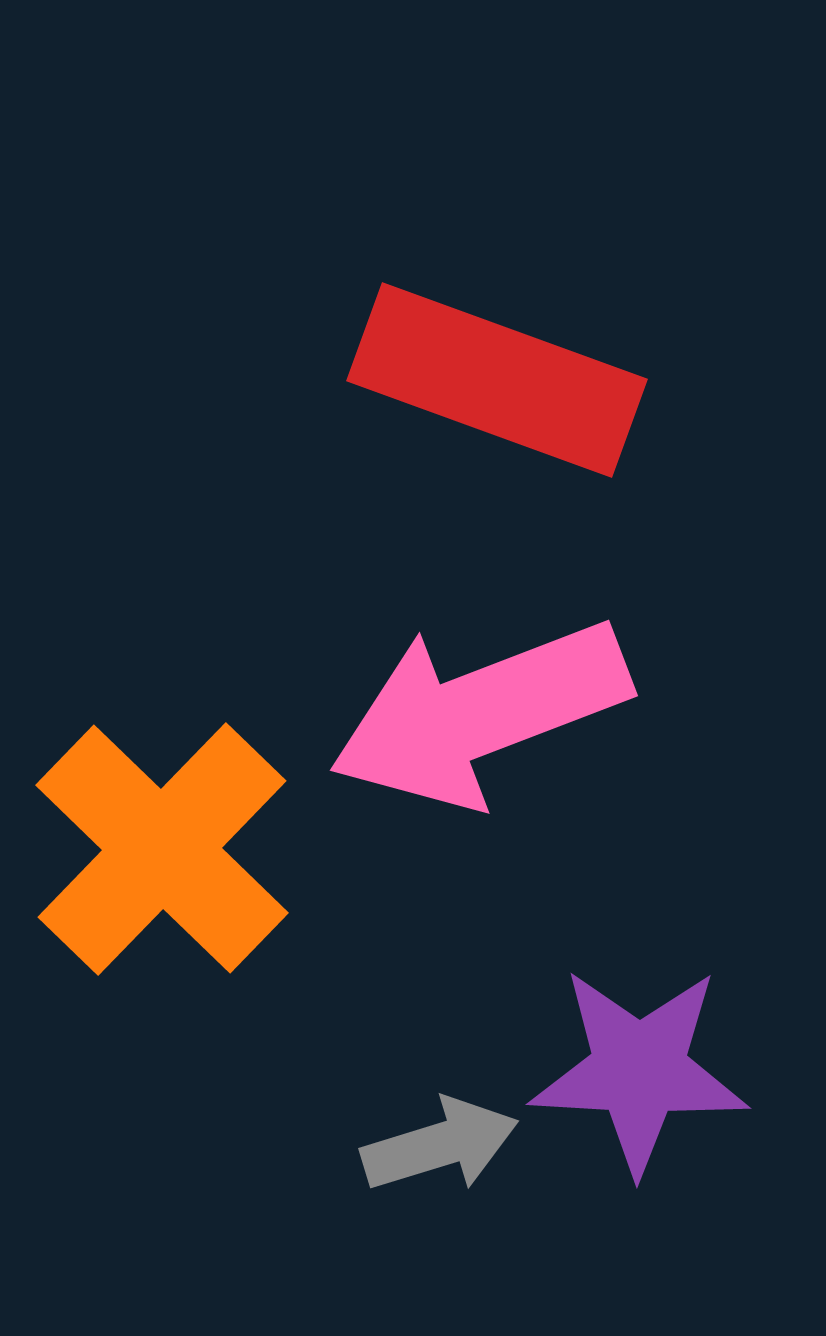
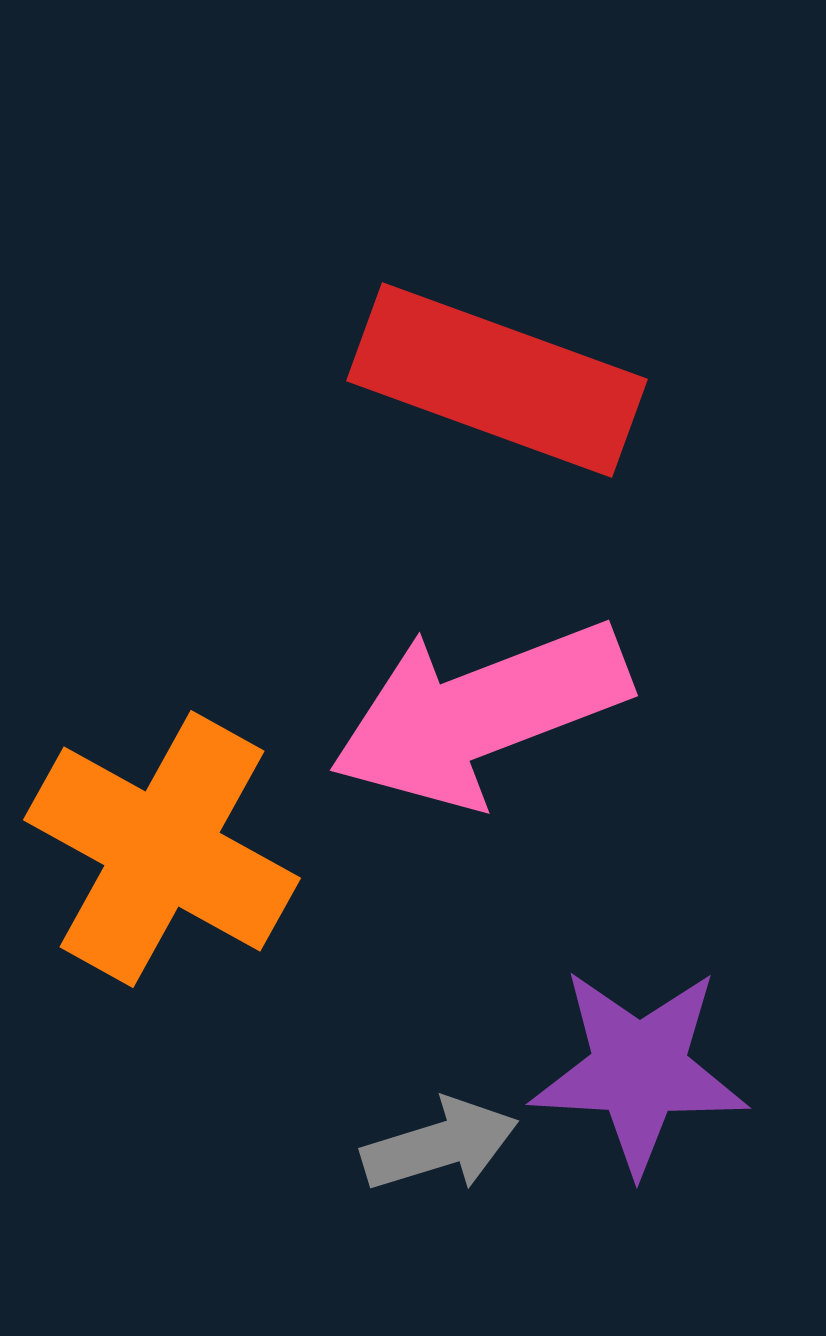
orange cross: rotated 15 degrees counterclockwise
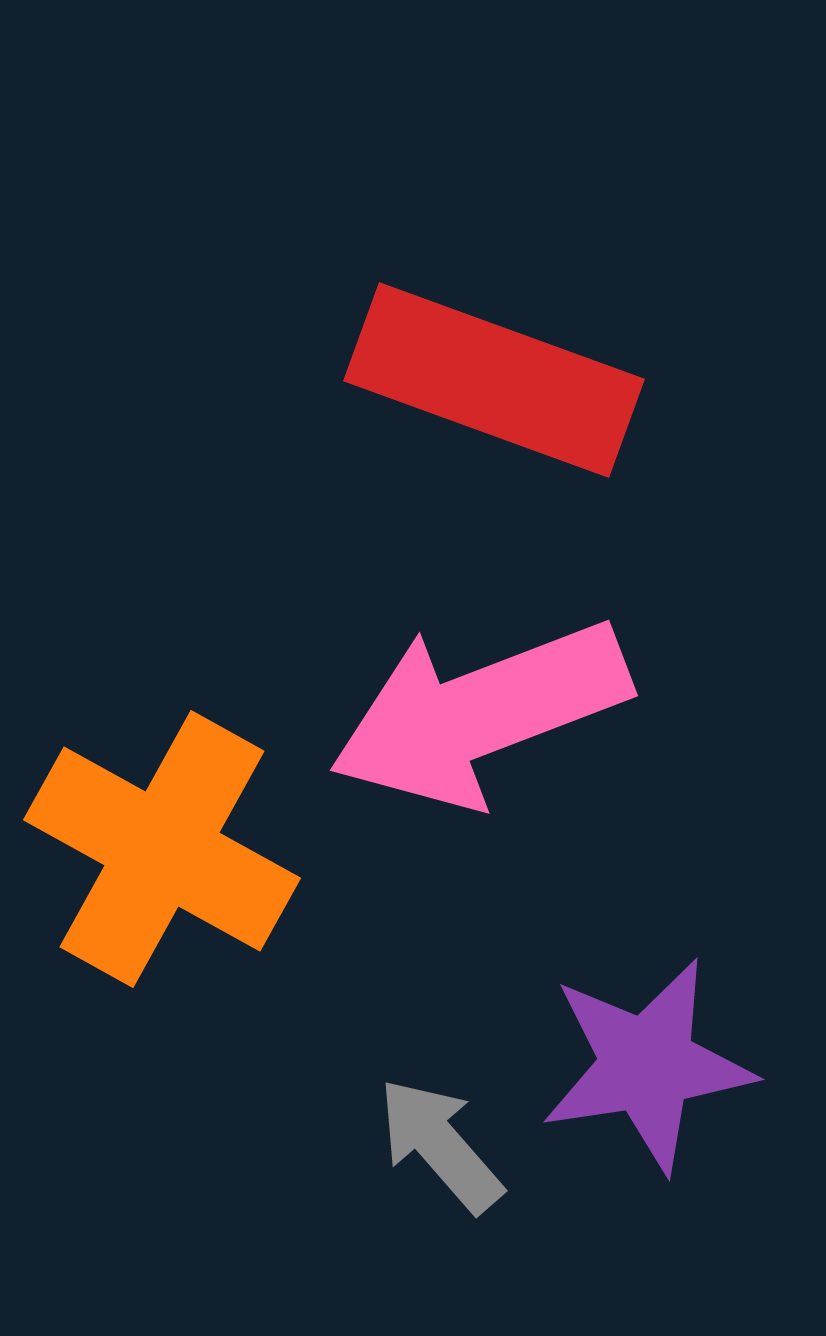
red rectangle: moved 3 px left
purple star: moved 8 px right, 5 px up; rotated 12 degrees counterclockwise
gray arrow: rotated 114 degrees counterclockwise
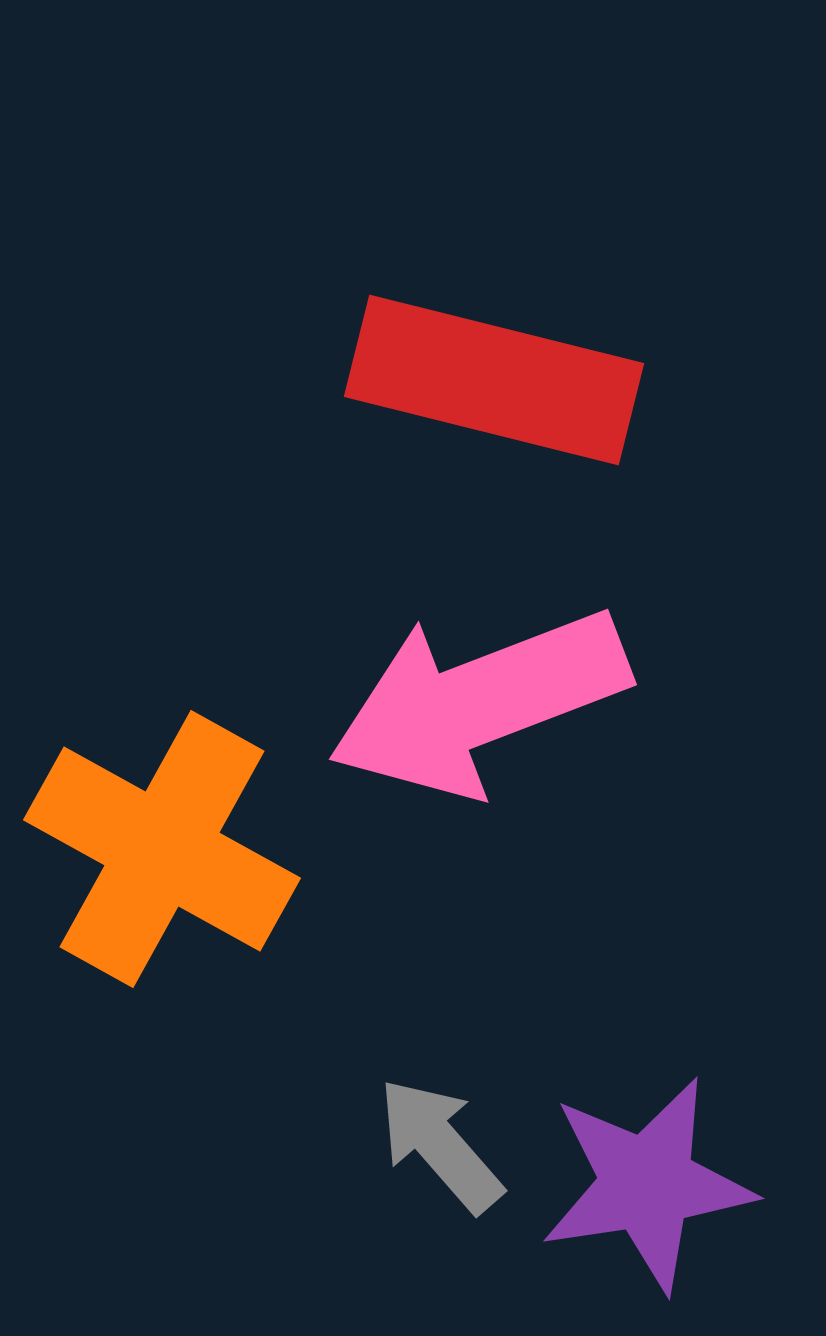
red rectangle: rotated 6 degrees counterclockwise
pink arrow: moved 1 px left, 11 px up
purple star: moved 119 px down
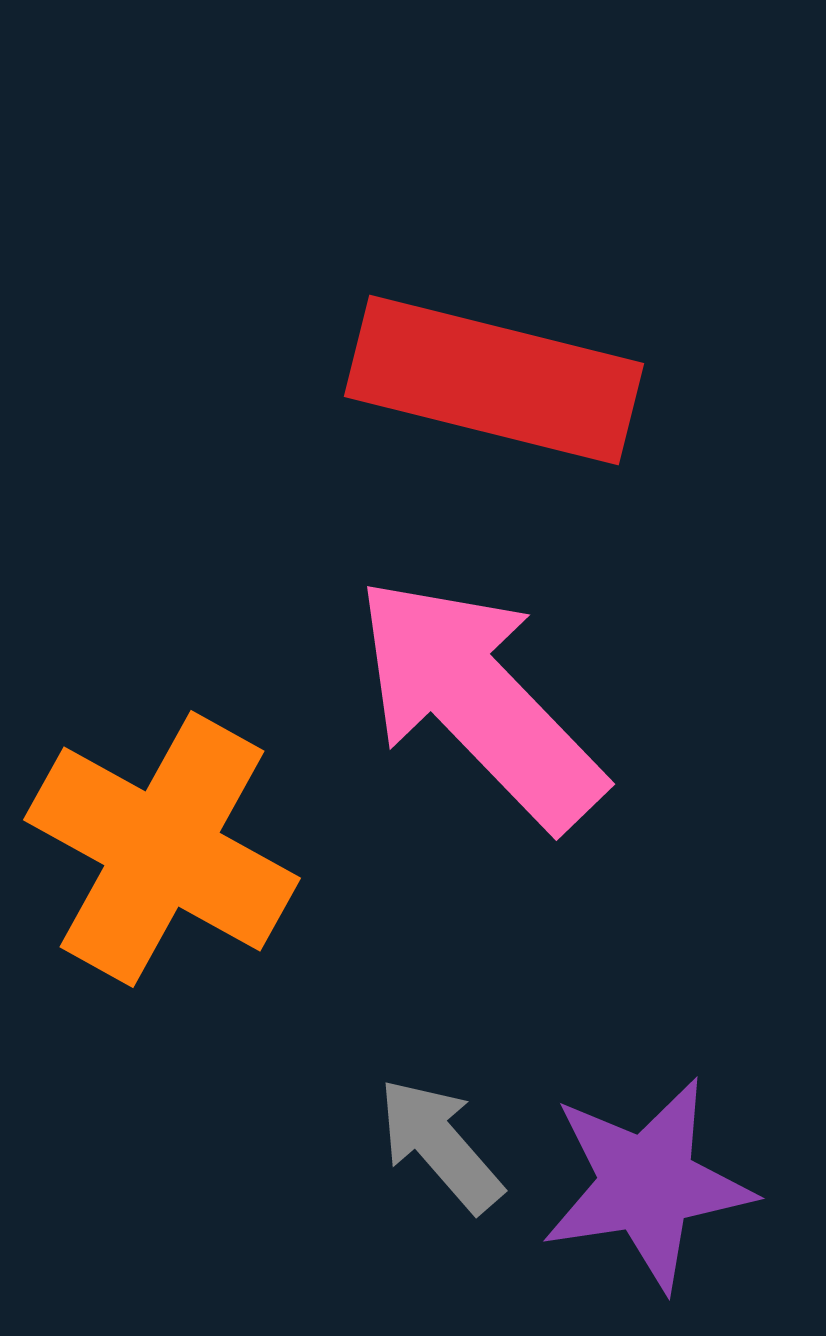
pink arrow: rotated 67 degrees clockwise
